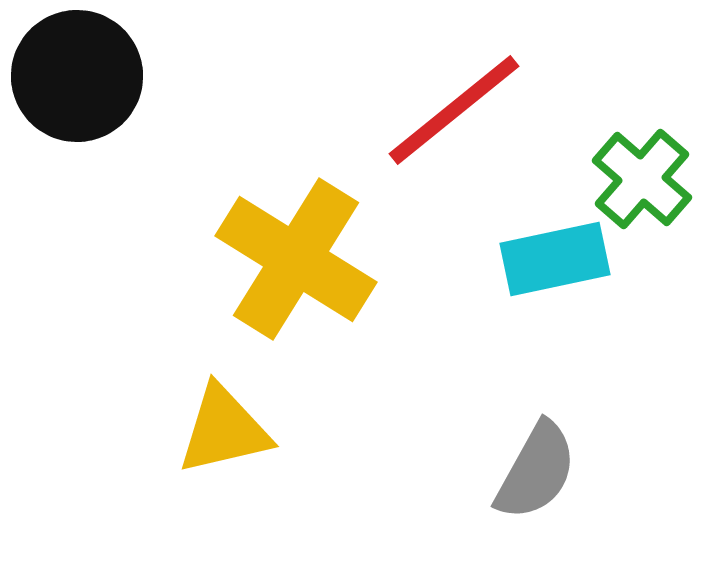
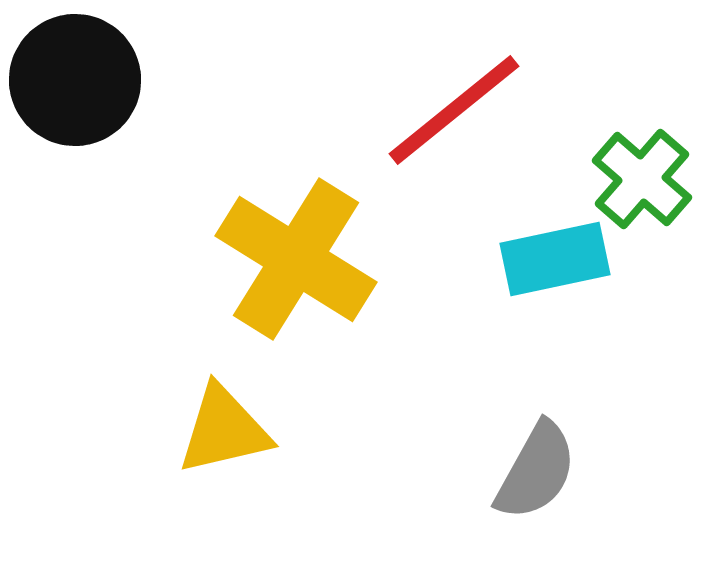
black circle: moved 2 px left, 4 px down
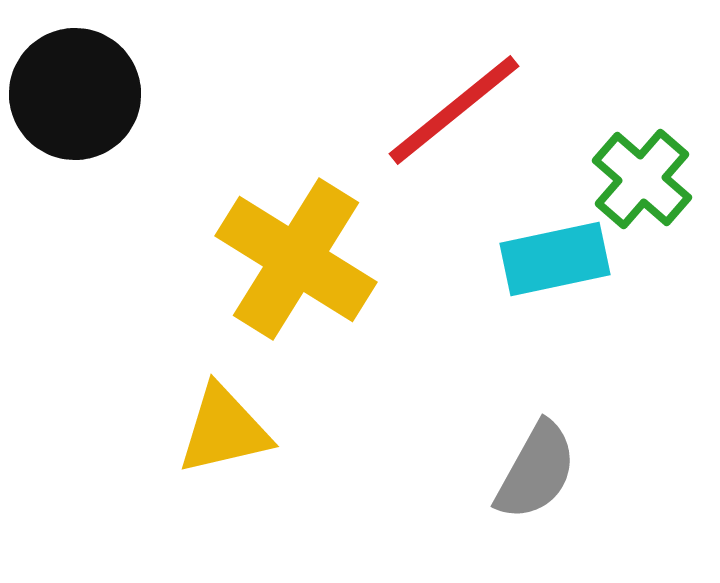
black circle: moved 14 px down
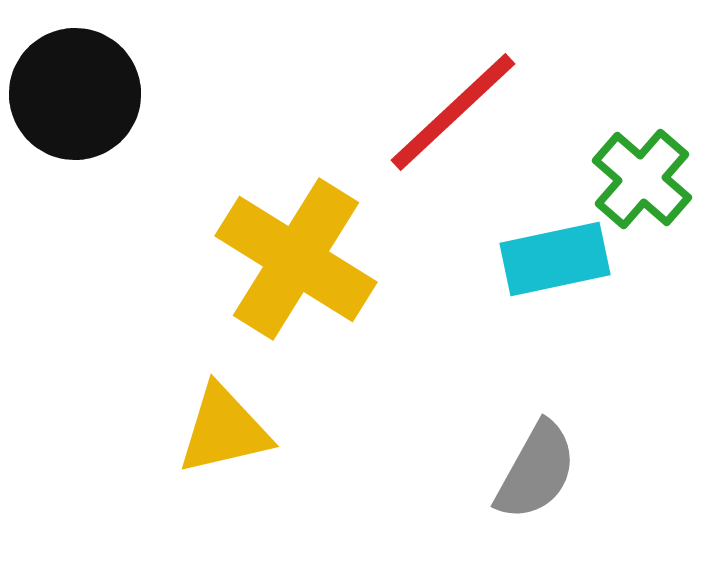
red line: moved 1 px left, 2 px down; rotated 4 degrees counterclockwise
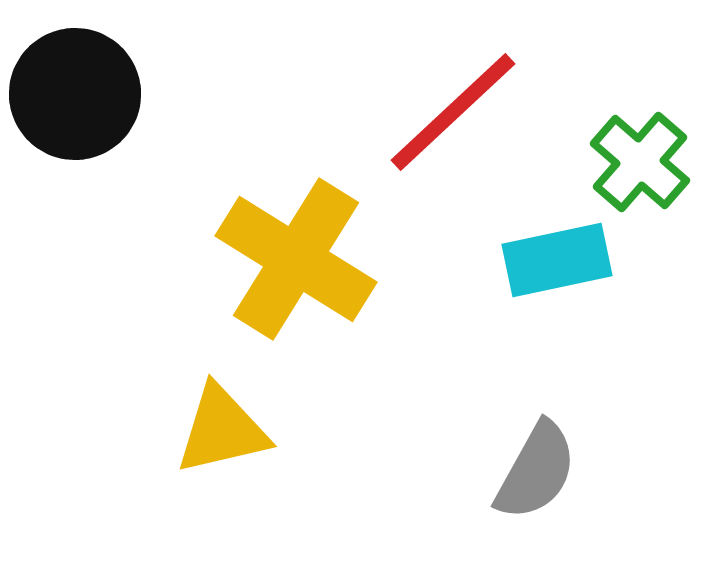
green cross: moved 2 px left, 17 px up
cyan rectangle: moved 2 px right, 1 px down
yellow triangle: moved 2 px left
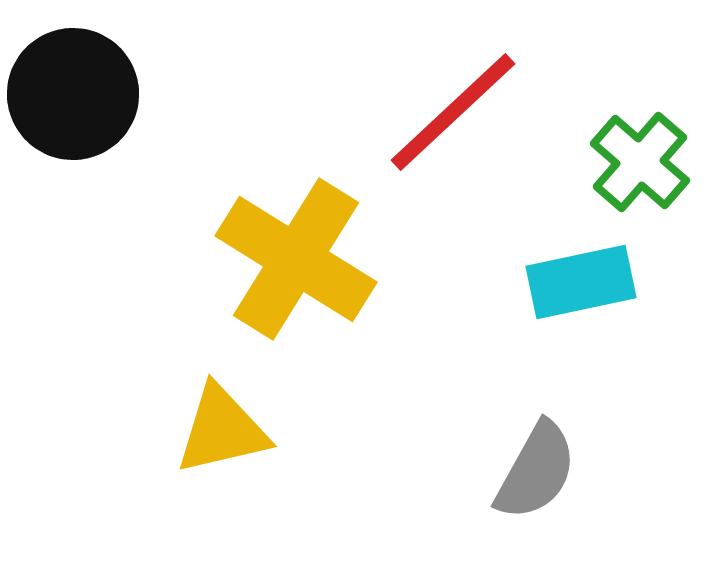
black circle: moved 2 px left
cyan rectangle: moved 24 px right, 22 px down
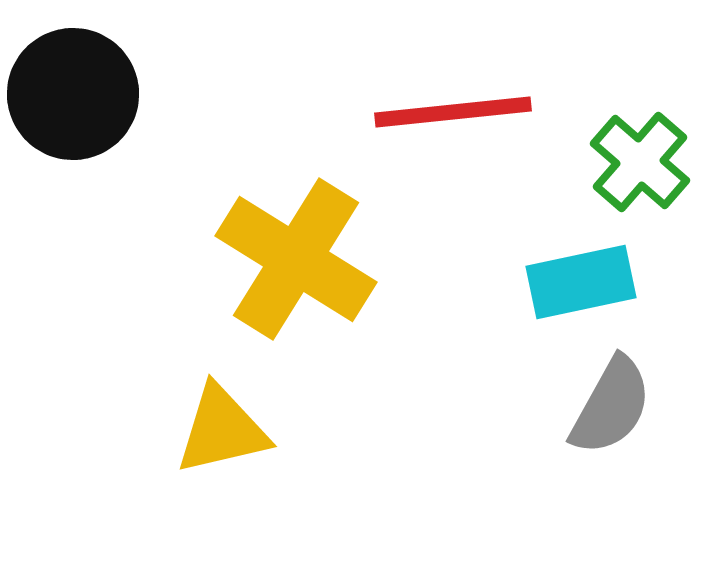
red line: rotated 37 degrees clockwise
gray semicircle: moved 75 px right, 65 px up
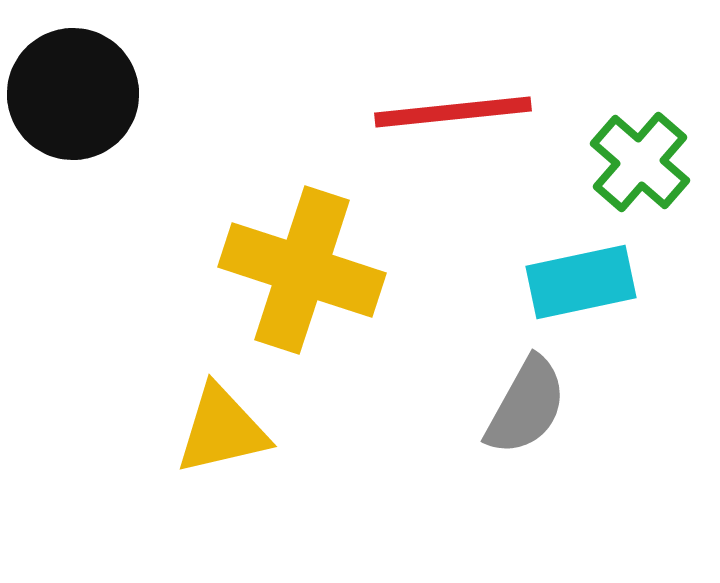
yellow cross: moved 6 px right, 11 px down; rotated 14 degrees counterclockwise
gray semicircle: moved 85 px left
